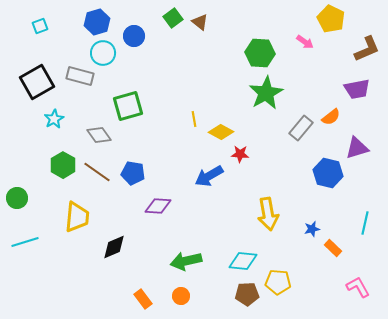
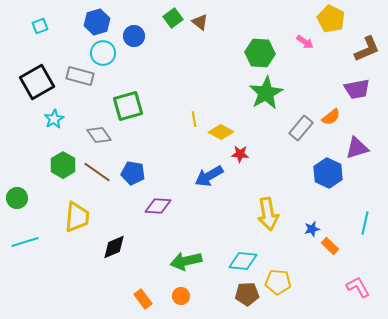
blue hexagon at (328, 173): rotated 12 degrees clockwise
orange rectangle at (333, 248): moved 3 px left, 2 px up
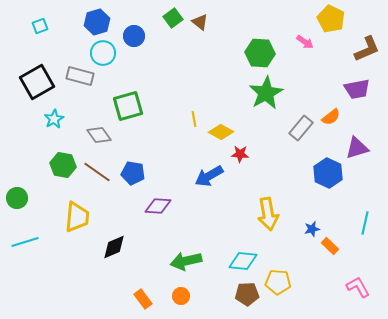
green hexagon at (63, 165): rotated 20 degrees counterclockwise
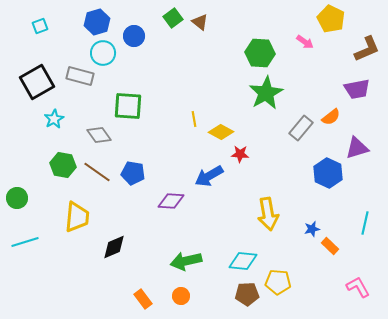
green square at (128, 106): rotated 20 degrees clockwise
purple diamond at (158, 206): moved 13 px right, 5 px up
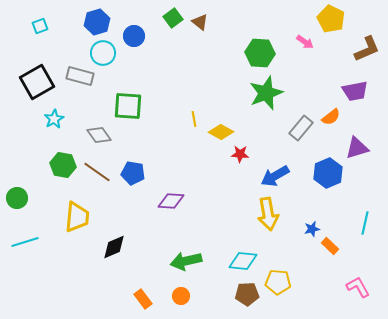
purple trapezoid at (357, 89): moved 2 px left, 2 px down
green star at (266, 93): rotated 8 degrees clockwise
blue hexagon at (328, 173): rotated 12 degrees clockwise
blue arrow at (209, 176): moved 66 px right
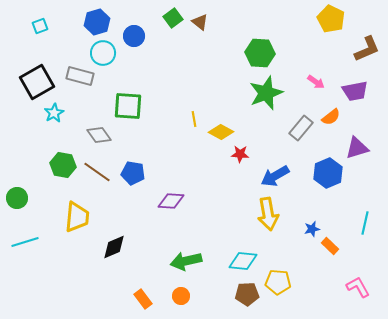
pink arrow at (305, 42): moved 11 px right, 40 px down
cyan star at (54, 119): moved 6 px up
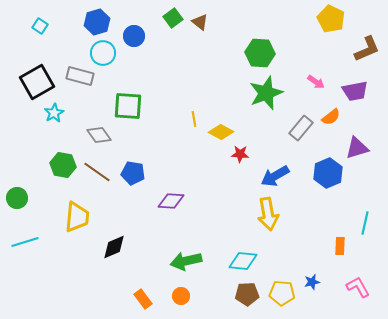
cyan square at (40, 26): rotated 35 degrees counterclockwise
blue star at (312, 229): moved 53 px down
orange rectangle at (330, 246): moved 10 px right; rotated 48 degrees clockwise
yellow pentagon at (278, 282): moved 4 px right, 11 px down
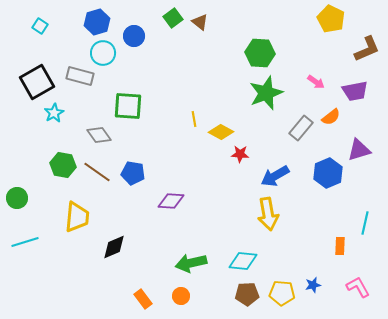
purple triangle at (357, 148): moved 2 px right, 2 px down
green arrow at (186, 261): moved 5 px right, 2 px down
blue star at (312, 282): moved 1 px right, 3 px down
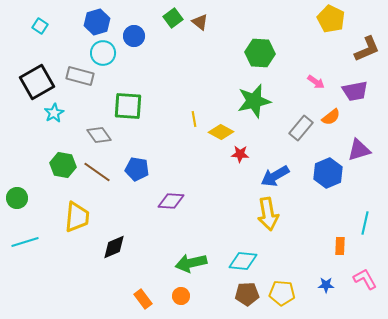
green star at (266, 93): moved 12 px left, 8 px down; rotated 8 degrees clockwise
blue pentagon at (133, 173): moved 4 px right, 4 px up
blue star at (313, 285): moved 13 px right; rotated 14 degrees clockwise
pink L-shape at (358, 287): moved 7 px right, 8 px up
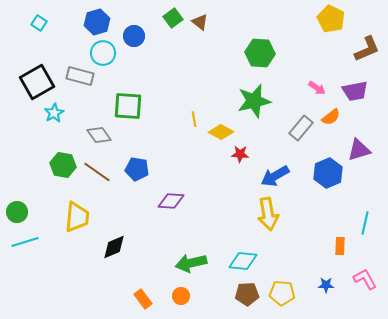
cyan square at (40, 26): moved 1 px left, 3 px up
pink arrow at (316, 82): moved 1 px right, 6 px down
green circle at (17, 198): moved 14 px down
